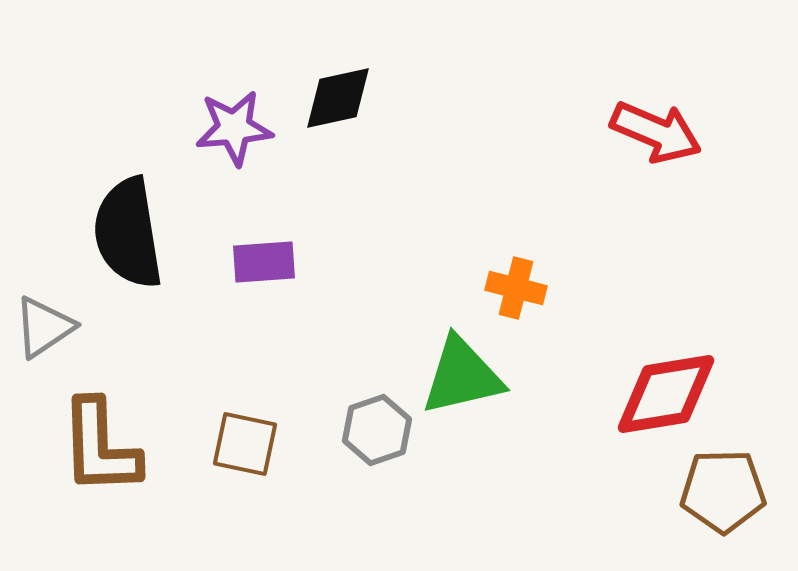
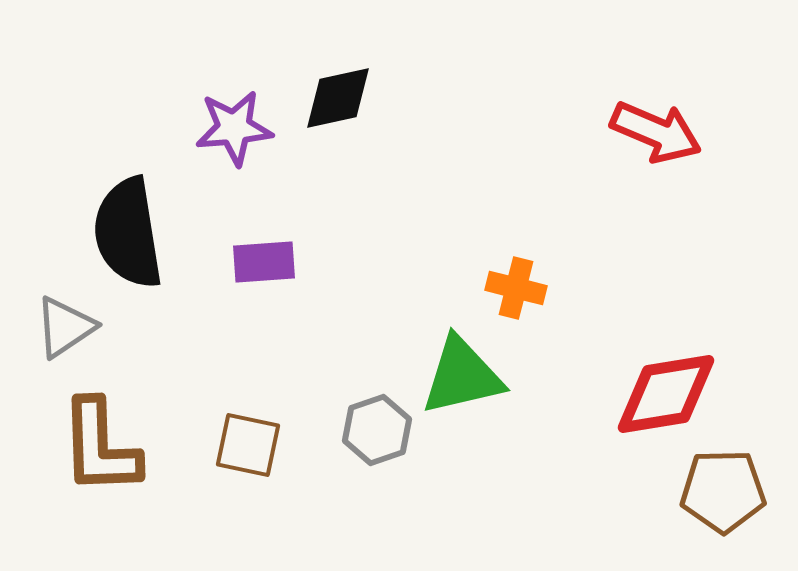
gray triangle: moved 21 px right
brown square: moved 3 px right, 1 px down
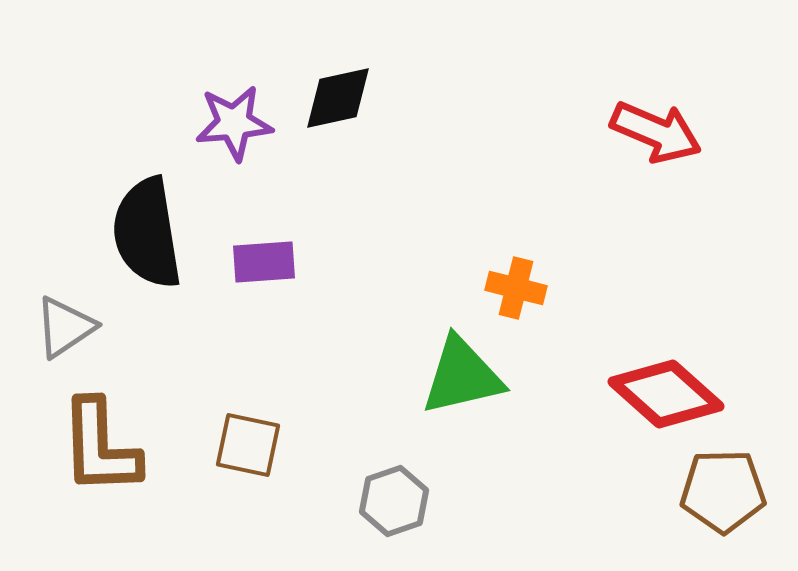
purple star: moved 5 px up
black semicircle: moved 19 px right
red diamond: rotated 51 degrees clockwise
gray hexagon: moved 17 px right, 71 px down
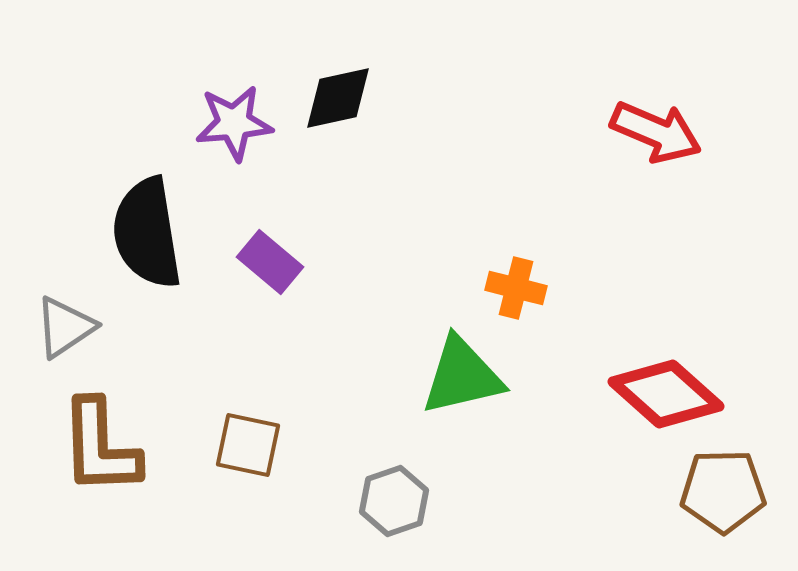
purple rectangle: moved 6 px right; rotated 44 degrees clockwise
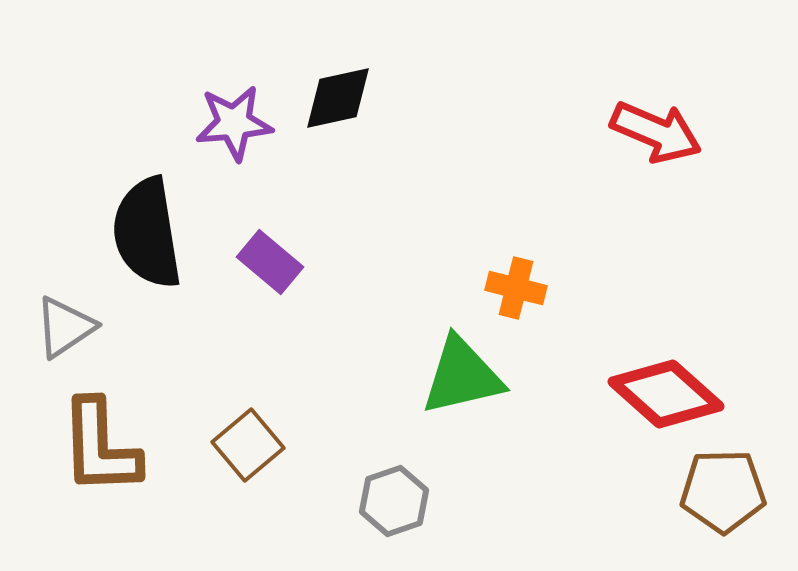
brown square: rotated 38 degrees clockwise
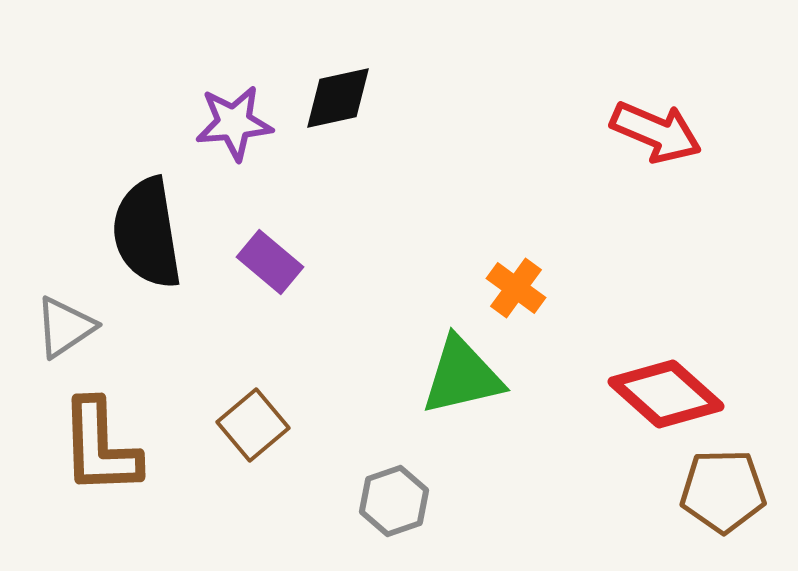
orange cross: rotated 22 degrees clockwise
brown square: moved 5 px right, 20 px up
